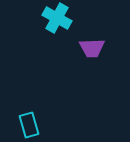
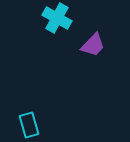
purple trapezoid: moved 1 px right, 3 px up; rotated 44 degrees counterclockwise
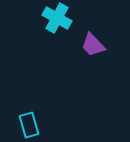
purple trapezoid: rotated 92 degrees clockwise
